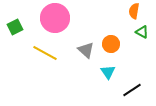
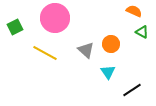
orange semicircle: rotated 105 degrees clockwise
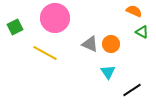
gray triangle: moved 4 px right, 6 px up; rotated 18 degrees counterclockwise
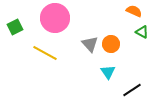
gray triangle: rotated 24 degrees clockwise
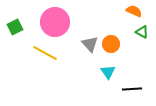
pink circle: moved 4 px down
black line: moved 1 px up; rotated 30 degrees clockwise
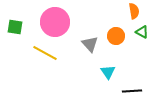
orange semicircle: rotated 56 degrees clockwise
green square: rotated 35 degrees clockwise
orange circle: moved 5 px right, 8 px up
black line: moved 2 px down
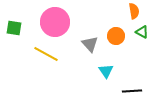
green square: moved 1 px left, 1 px down
yellow line: moved 1 px right, 1 px down
cyan triangle: moved 2 px left, 1 px up
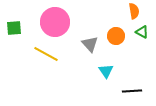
green square: rotated 14 degrees counterclockwise
